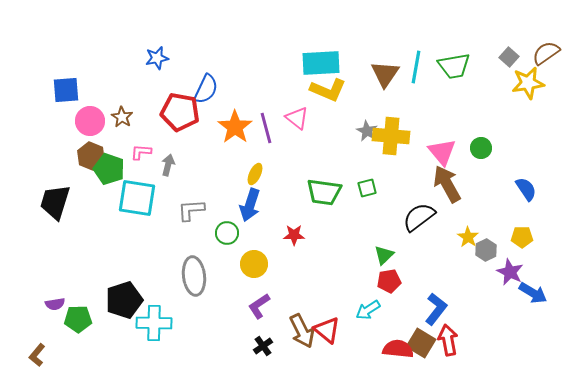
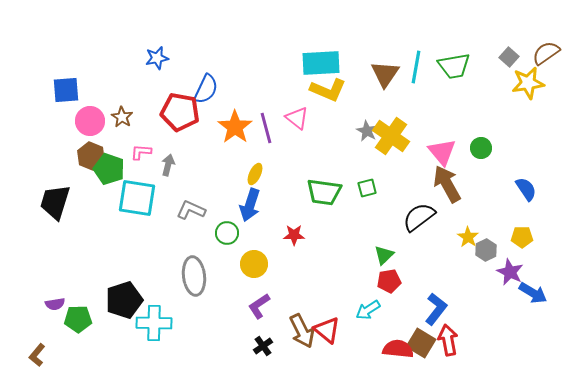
yellow cross at (391, 136): rotated 30 degrees clockwise
gray L-shape at (191, 210): rotated 28 degrees clockwise
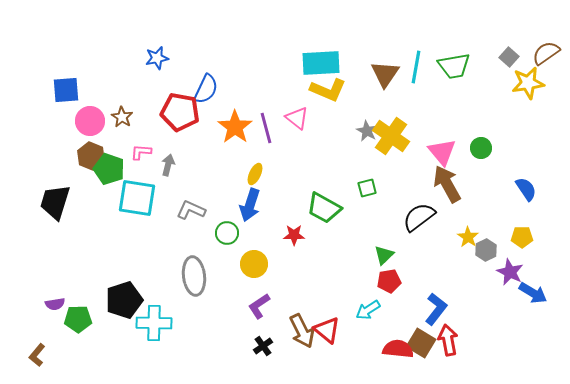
green trapezoid at (324, 192): moved 16 px down; rotated 21 degrees clockwise
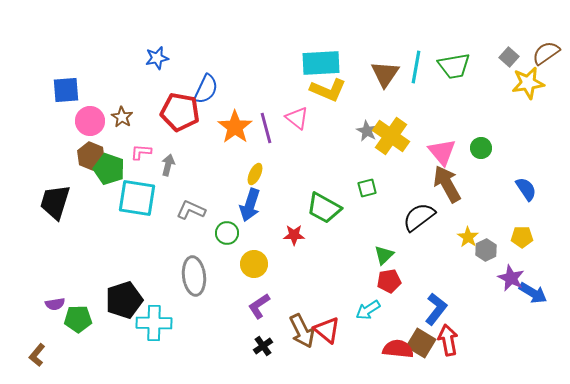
purple star at (510, 272): moved 1 px right, 6 px down
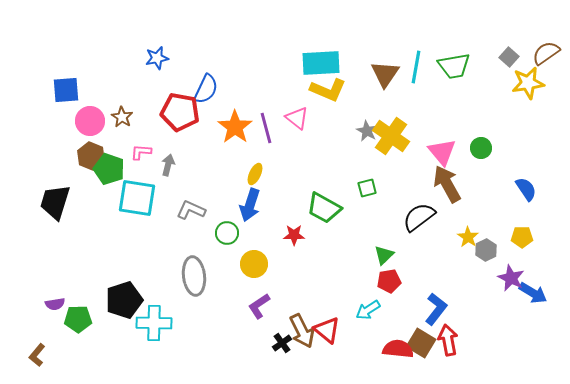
black cross at (263, 346): moved 19 px right, 3 px up
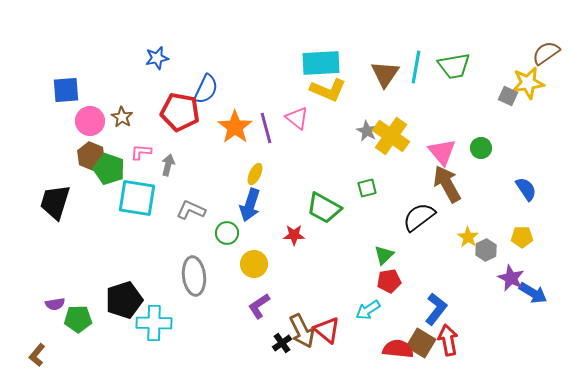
gray square at (509, 57): moved 1 px left, 39 px down; rotated 18 degrees counterclockwise
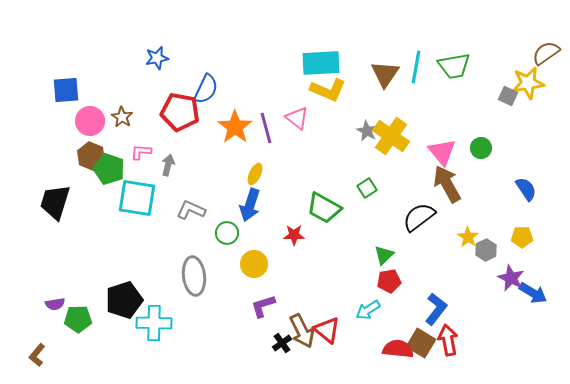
green square at (367, 188): rotated 18 degrees counterclockwise
purple L-shape at (259, 306): moved 4 px right; rotated 16 degrees clockwise
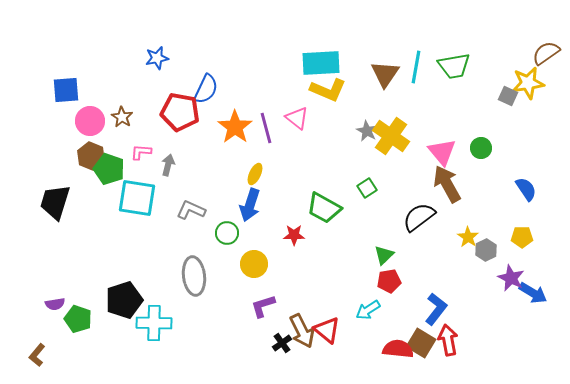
green pentagon at (78, 319): rotated 20 degrees clockwise
